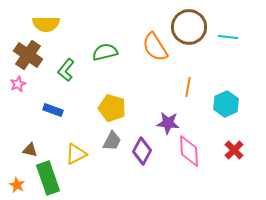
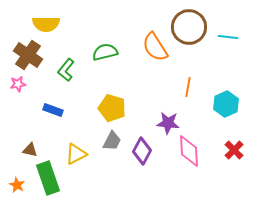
pink star: rotated 14 degrees clockwise
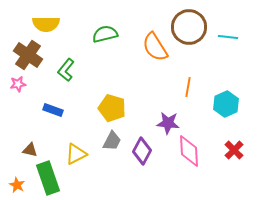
green semicircle: moved 18 px up
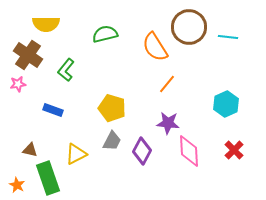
orange line: moved 21 px left, 3 px up; rotated 30 degrees clockwise
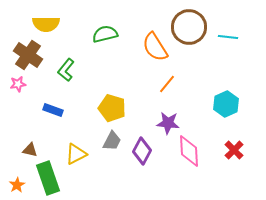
orange star: rotated 14 degrees clockwise
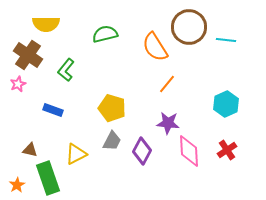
cyan line: moved 2 px left, 3 px down
pink star: rotated 14 degrees counterclockwise
red cross: moved 7 px left; rotated 12 degrees clockwise
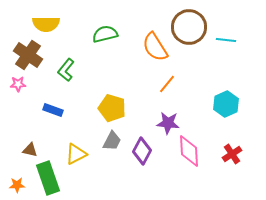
pink star: rotated 21 degrees clockwise
red cross: moved 5 px right, 4 px down
orange star: rotated 28 degrees clockwise
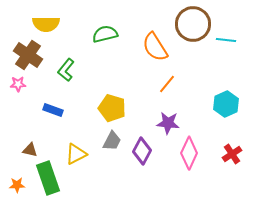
brown circle: moved 4 px right, 3 px up
pink diamond: moved 2 px down; rotated 28 degrees clockwise
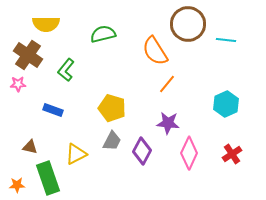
brown circle: moved 5 px left
green semicircle: moved 2 px left
orange semicircle: moved 4 px down
brown triangle: moved 3 px up
